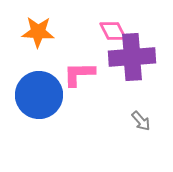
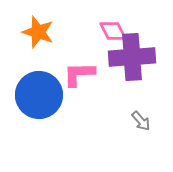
orange star: rotated 16 degrees clockwise
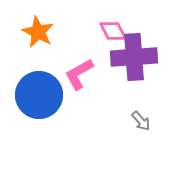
orange star: rotated 8 degrees clockwise
purple cross: moved 2 px right
pink L-shape: rotated 28 degrees counterclockwise
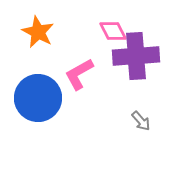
purple cross: moved 2 px right, 1 px up
blue circle: moved 1 px left, 3 px down
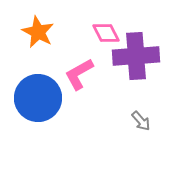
pink diamond: moved 7 px left, 2 px down
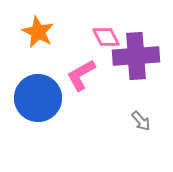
pink diamond: moved 4 px down
pink L-shape: moved 2 px right, 1 px down
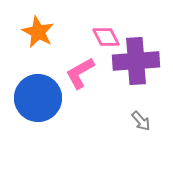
purple cross: moved 5 px down
pink L-shape: moved 1 px left, 2 px up
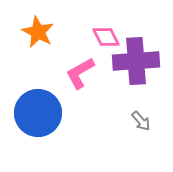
blue circle: moved 15 px down
